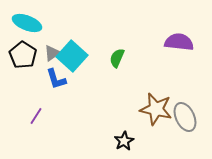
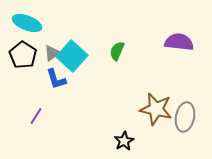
green semicircle: moved 7 px up
gray ellipse: rotated 36 degrees clockwise
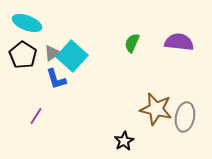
green semicircle: moved 15 px right, 8 px up
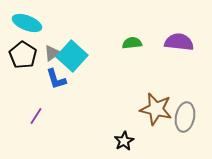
green semicircle: rotated 60 degrees clockwise
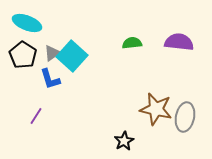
blue L-shape: moved 6 px left
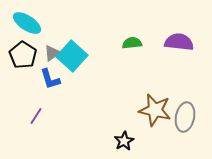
cyan ellipse: rotated 12 degrees clockwise
brown star: moved 1 px left, 1 px down
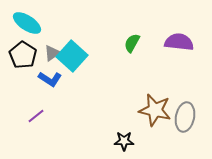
green semicircle: rotated 54 degrees counterclockwise
blue L-shape: rotated 40 degrees counterclockwise
purple line: rotated 18 degrees clockwise
black star: rotated 30 degrees clockwise
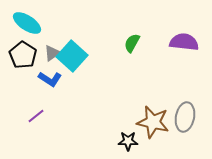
purple semicircle: moved 5 px right
brown star: moved 2 px left, 12 px down
black star: moved 4 px right
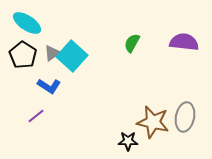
blue L-shape: moved 1 px left, 7 px down
